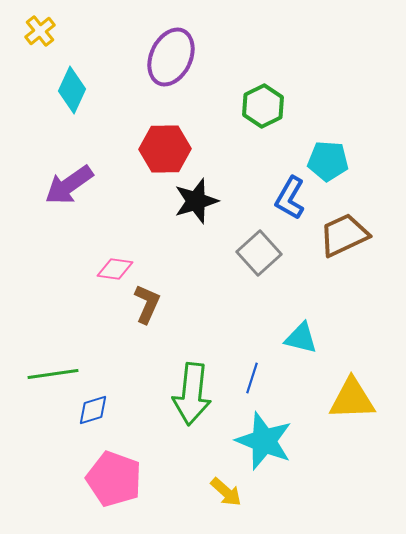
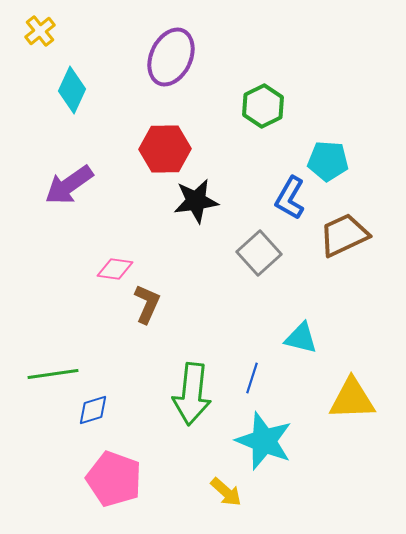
black star: rotated 9 degrees clockwise
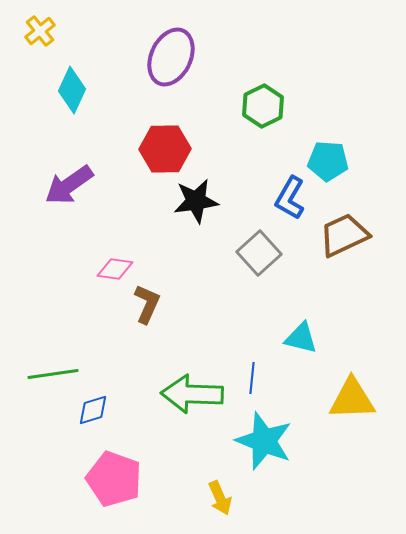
blue line: rotated 12 degrees counterclockwise
green arrow: rotated 86 degrees clockwise
yellow arrow: moved 6 px left, 6 px down; rotated 24 degrees clockwise
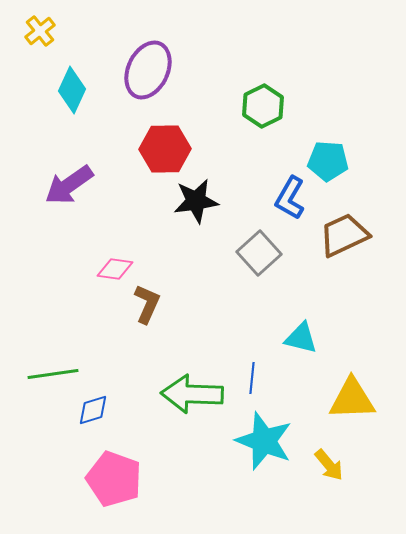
purple ellipse: moved 23 px left, 13 px down
yellow arrow: moved 109 px right, 33 px up; rotated 16 degrees counterclockwise
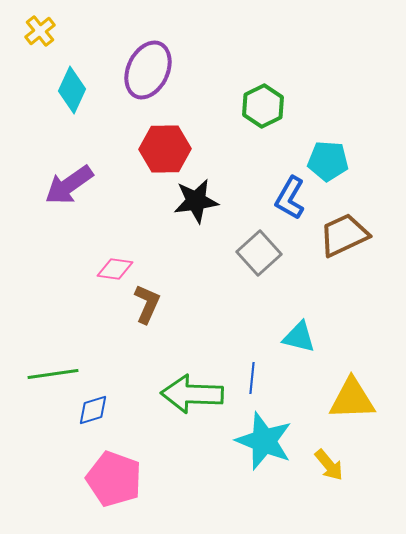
cyan triangle: moved 2 px left, 1 px up
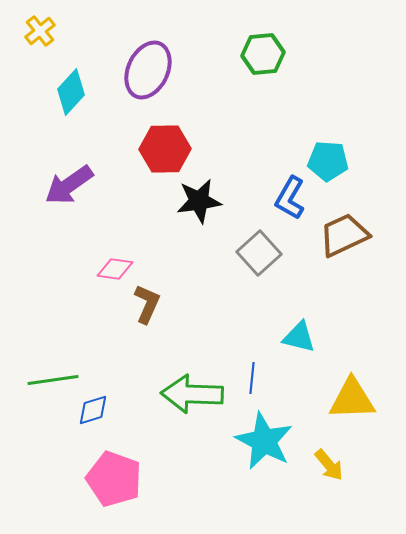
cyan diamond: moved 1 px left, 2 px down; rotated 18 degrees clockwise
green hexagon: moved 52 px up; rotated 21 degrees clockwise
black star: moved 3 px right
green line: moved 6 px down
cyan star: rotated 6 degrees clockwise
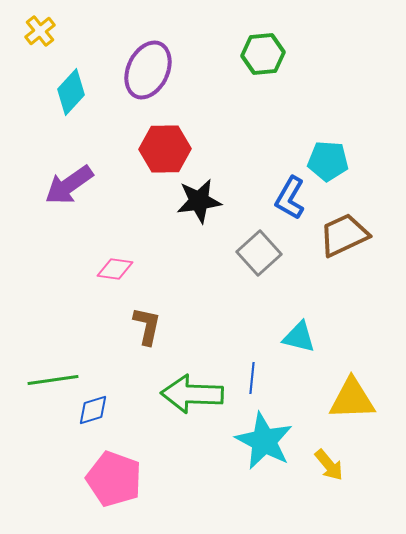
brown L-shape: moved 22 px down; rotated 12 degrees counterclockwise
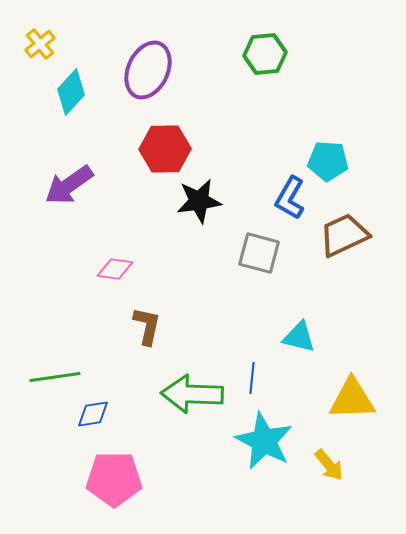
yellow cross: moved 13 px down
green hexagon: moved 2 px right
gray square: rotated 33 degrees counterclockwise
green line: moved 2 px right, 3 px up
blue diamond: moved 4 px down; rotated 8 degrees clockwise
pink pentagon: rotated 20 degrees counterclockwise
